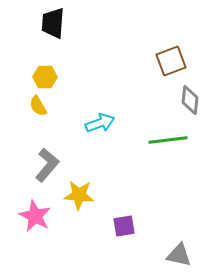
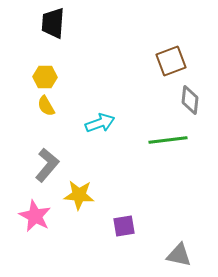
yellow semicircle: moved 8 px right
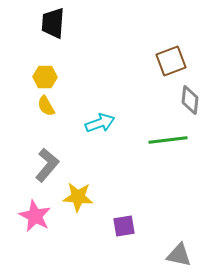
yellow star: moved 1 px left, 2 px down
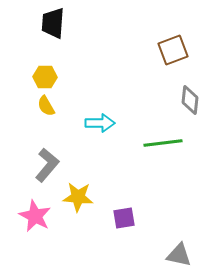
brown square: moved 2 px right, 11 px up
cyan arrow: rotated 20 degrees clockwise
green line: moved 5 px left, 3 px down
purple square: moved 8 px up
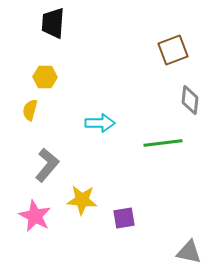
yellow semicircle: moved 16 px left, 4 px down; rotated 45 degrees clockwise
yellow star: moved 4 px right, 3 px down
gray triangle: moved 10 px right, 3 px up
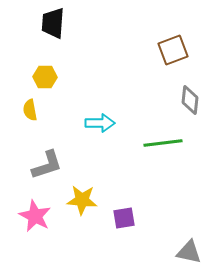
yellow semicircle: rotated 25 degrees counterclockwise
gray L-shape: rotated 32 degrees clockwise
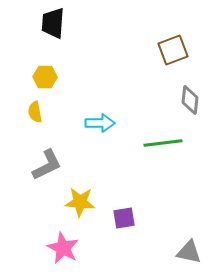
yellow semicircle: moved 5 px right, 2 px down
gray L-shape: rotated 8 degrees counterclockwise
yellow star: moved 2 px left, 2 px down
pink star: moved 28 px right, 32 px down
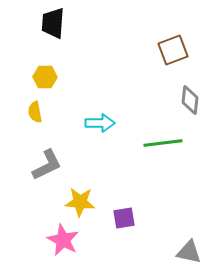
pink star: moved 8 px up
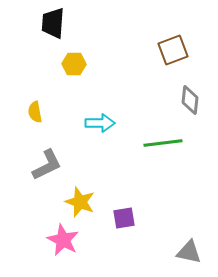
yellow hexagon: moved 29 px right, 13 px up
yellow star: rotated 16 degrees clockwise
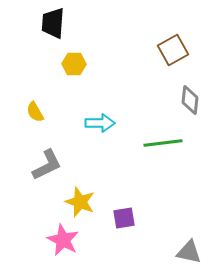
brown square: rotated 8 degrees counterclockwise
yellow semicircle: rotated 20 degrees counterclockwise
